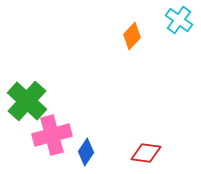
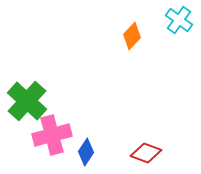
red diamond: rotated 12 degrees clockwise
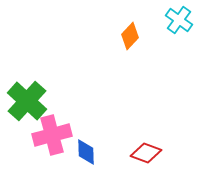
orange diamond: moved 2 px left
blue diamond: rotated 36 degrees counterclockwise
